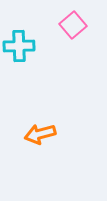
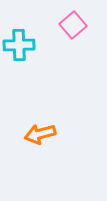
cyan cross: moved 1 px up
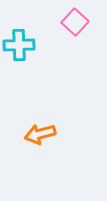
pink square: moved 2 px right, 3 px up; rotated 8 degrees counterclockwise
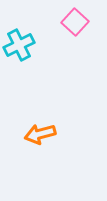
cyan cross: rotated 24 degrees counterclockwise
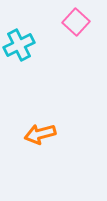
pink square: moved 1 px right
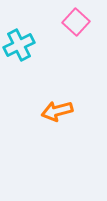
orange arrow: moved 17 px right, 23 px up
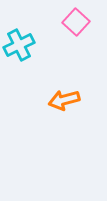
orange arrow: moved 7 px right, 11 px up
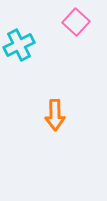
orange arrow: moved 9 px left, 15 px down; rotated 76 degrees counterclockwise
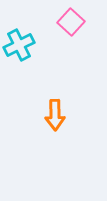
pink square: moved 5 px left
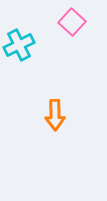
pink square: moved 1 px right
